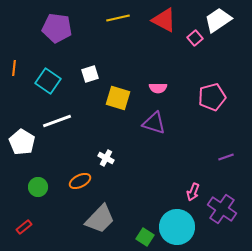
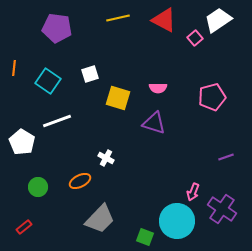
cyan circle: moved 6 px up
green square: rotated 12 degrees counterclockwise
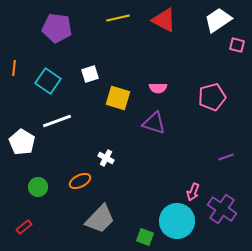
pink square: moved 42 px right, 7 px down; rotated 35 degrees counterclockwise
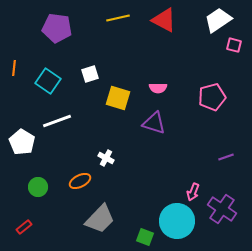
pink square: moved 3 px left
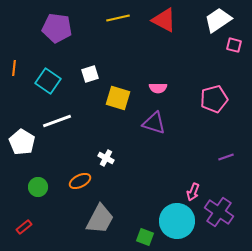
pink pentagon: moved 2 px right, 2 px down
purple cross: moved 3 px left, 3 px down
gray trapezoid: rotated 16 degrees counterclockwise
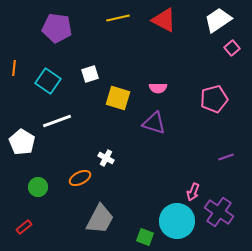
pink square: moved 2 px left, 3 px down; rotated 35 degrees clockwise
orange ellipse: moved 3 px up
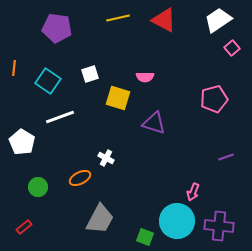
pink semicircle: moved 13 px left, 11 px up
white line: moved 3 px right, 4 px up
purple cross: moved 14 px down; rotated 28 degrees counterclockwise
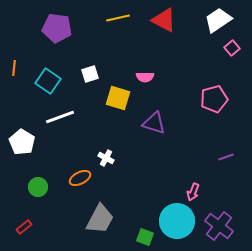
purple cross: rotated 32 degrees clockwise
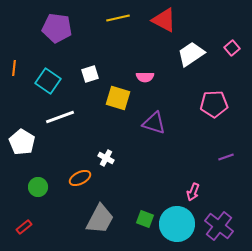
white trapezoid: moved 27 px left, 34 px down
pink pentagon: moved 5 px down; rotated 12 degrees clockwise
cyan circle: moved 3 px down
green square: moved 18 px up
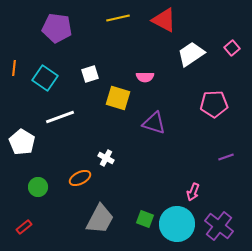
cyan square: moved 3 px left, 3 px up
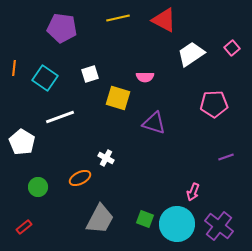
purple pentagon: moved 5 px right
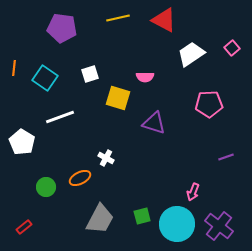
pink pentagon: moved 5 px left
green circle: moved 8 px right
green square: moved 3 px left, 3 px up; rotated 36 degrees counterclockwise
